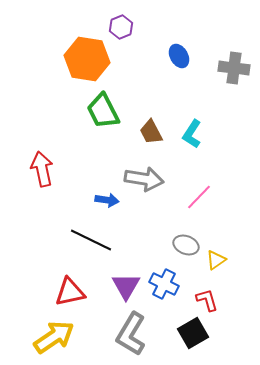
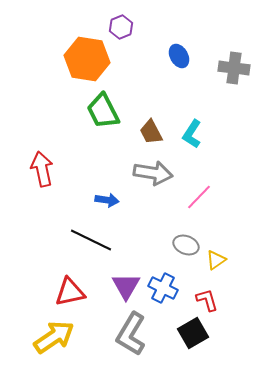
gray arrow: moved 9 px right, 6 px up
blue cross: moved 1 px left, 4 px down
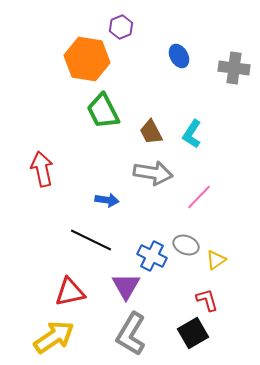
blue cross: moved 11 px left, 32 px up
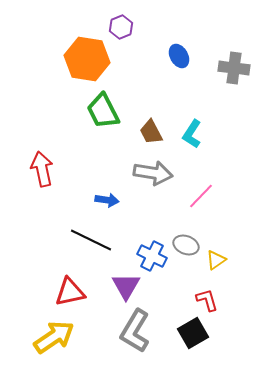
pink line: moved 2 px right, 1 px up
gray L-shape: moved 4 px right, 3 px up
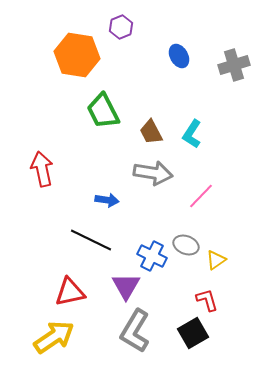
orange hexagon: moved 10 px left, 4 px up
gray cross: moved 3 px up; rotated 24 degrees counterclockwise
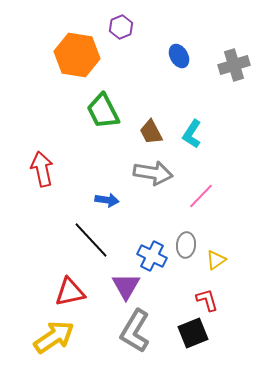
black line: rotated 21 degrees clockwise
gray ellipse: rotated 75 degrees clockwise
black square: rotated 8 degrees clockwise
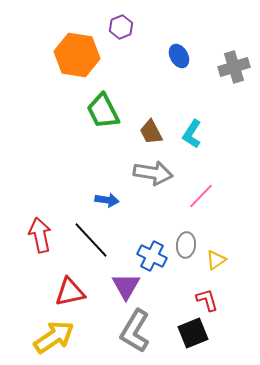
gray cross: moved 2 px down
red arrow: moved 2 px left, 66 px down
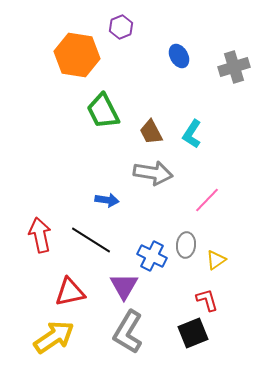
pink line: moved 6 px right, 4 px down
black line: rotated 15 degrees counterclockwise
purple triangle: moved 2 px left
gray L-shape: moved 7 px left, 1 px down
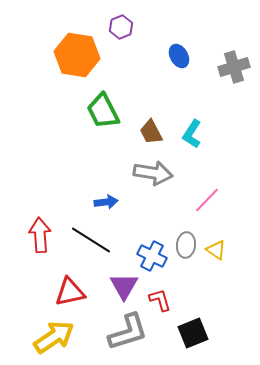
blue arrow: moved 1 px left, 2 px down; rotated 15 degrees counterclockwise
red arrow: rotated 8 degrees clockwise
yellow triangle: moved 10 px up; rotated 50 degrees counterclockwise
red L-shape: moved 47 px left
gray L-shape: rotated 138 degrees counterclockwise
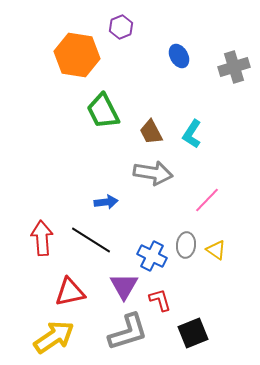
red arrow: moved 2 px right, 3 px down
